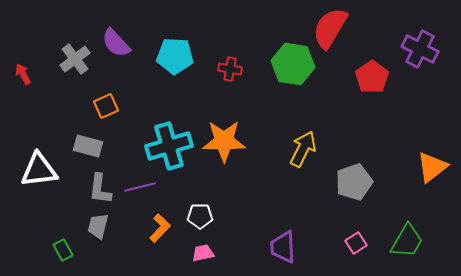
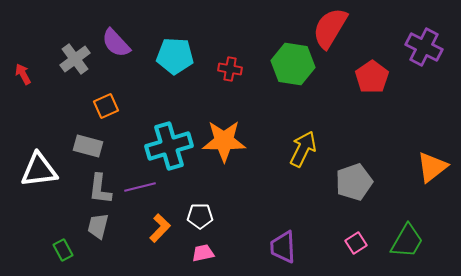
purple cross: moved 4 px right, 2 px up
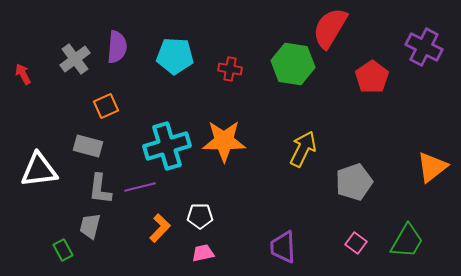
purple semicircle: moved 1 px right, 4 px down; rotated 132 degrees counterclockwise
cyan cross: moved 2 px left
gray trapezoid: moved 8 px left
pink square: rotated 20 degrees counterclockwise
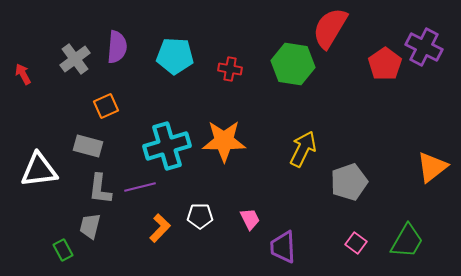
red pentagon: moved 13 px right, 13 px up
gray pentagon: moved 5 px left
pink trapezoid: moved 47 px right, 34 px up; rotated 75 degrees clockwise
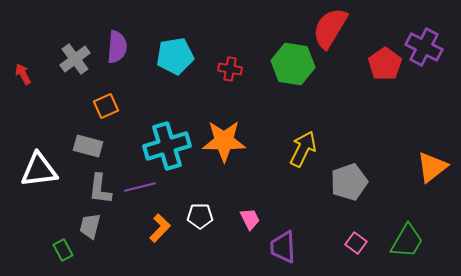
cyan pentagon: rotated 12 degrees counterclockwise
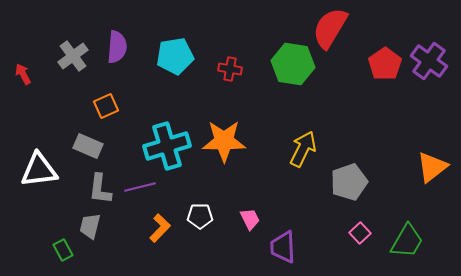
purple cross: moved 5 px right, 14 px down; rotated 9 degrees clockwise
gray cross: moved 2 px left, 3 px up
gray rectangle: rotated 8 degrees clockwise
pink square: moved 4 px right, 10 px up; rotated 10 degrees clockwise
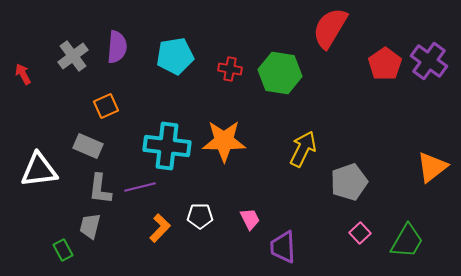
green hexagon: moved 13 px left, 9 px down
cyan cross: rotated 24 degrees clockwise
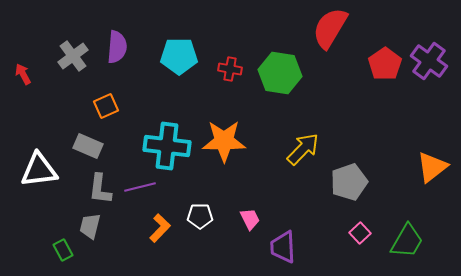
cyan pentagon: moved 4 px right; rotated 9 degrees clockwise
yellow arrow: rotated 18 degrees clockwise
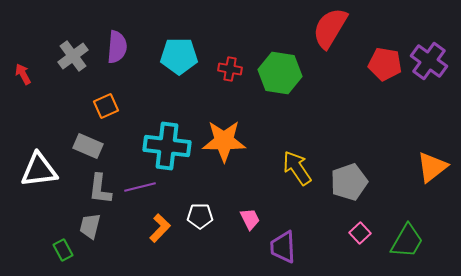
red pentagon: rotated 28 degrees counterclockwise
yellow arrow: moved 6 px left, 19 px down; rotated 78 degrees counterclockwise
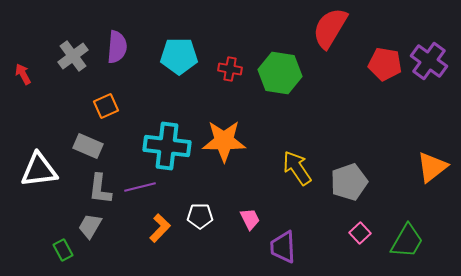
gray trapezoid: rotated 16 degrees clockwise
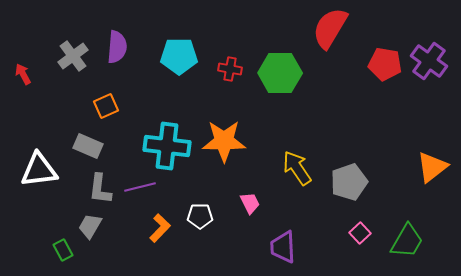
green hexagon: rotated 9 degrees counterclockwise
pink trapezoid: moved 16 px up
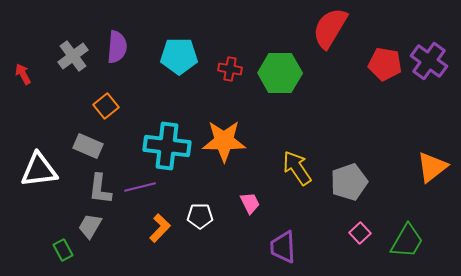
orange square: rotated 15 degrees counterclockwise
